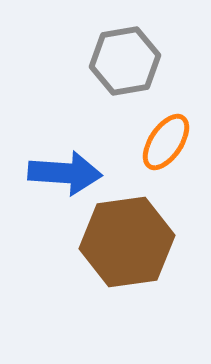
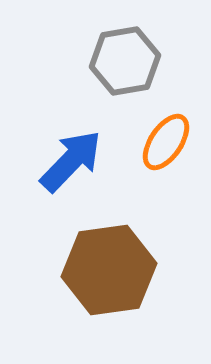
blue arrow: moved 6 px right, 12 px up; rotated 50 degrees counterclockwise
brown hexagon: moved 18 px left, 28 px down
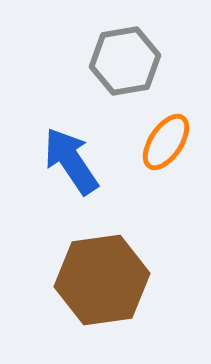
blue arrow: rotated 78 degrees counterclockwise
brown hexagon: moved 7 px left, 10 px down
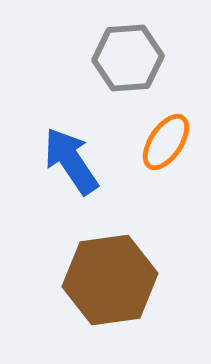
gray hexagon: moved 3 px right, 3 px up; rotated 6 degrees clockwise
brown hexagon: moved 8 px right
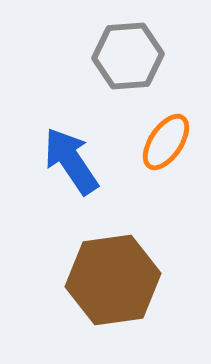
gray hexagon: moved 2 px up
brown hexagon: moved 3 px right
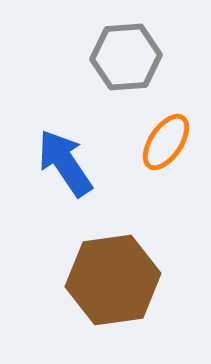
gray hexagon: moved 2 px left, 1 px down
blue arrow: moved 6 px left, 2 px down
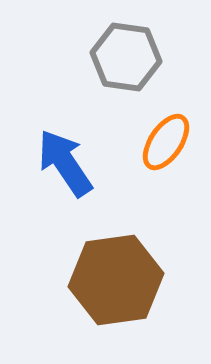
gray hexagon: rotated 12 degrees clockwise
brown hexagon: moved 3 px right
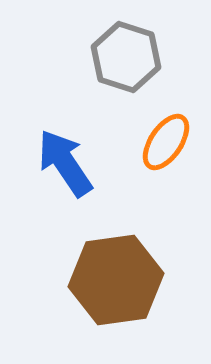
gray hexagon: rotated 10 degrees clockwise
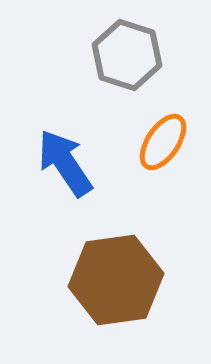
gray hexagon: moved 1 px right, 2 px up
orange ellipse: moved 3 px left
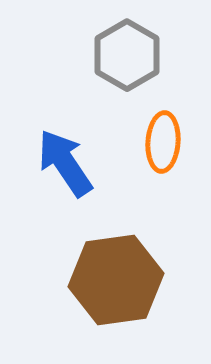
gray hexagon: rotated 12 degrees clockwise
orange ellipse: rotated 30 degrees counterclockwise
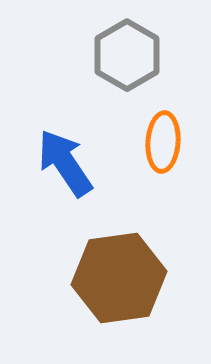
brown hexagon: moved 3 px right, 2 px up
